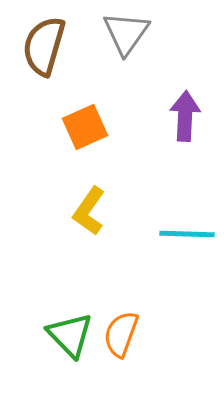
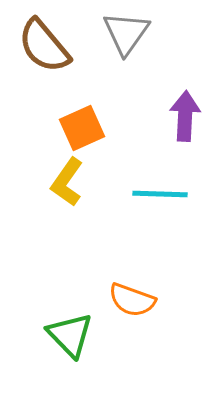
brown semicircle: rotated 56 degrees counterclockwise
orange square: moved 3 px left, 1 px down
yellow L-shape: moved 22 px left, 29 px up
cyan line: moved 27 px left, 40 px up
orange semicircle: moved 11 px right, 34 px up; rotated 90 degrees counterclockwise
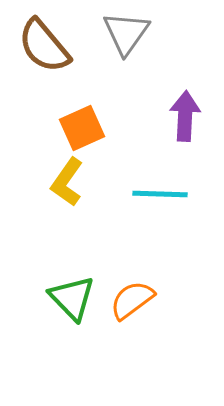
orange semicircle: rotated 123 degrees clockwise
green triangle: moved 2 px right, 37 px up
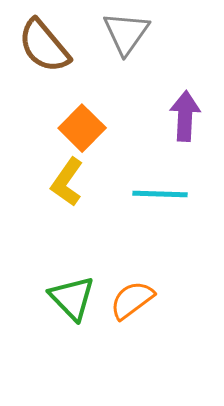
orange square: rotated 21 degrees counterclockwise
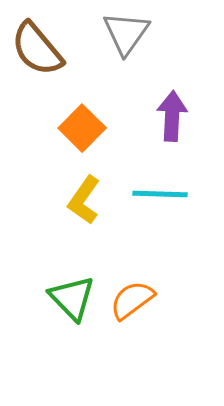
brown semicircle: moved 7 px left, 3 px down
purple arrow: moved 13 px left
yellow L-shape: moved 17 px right, 18 px down
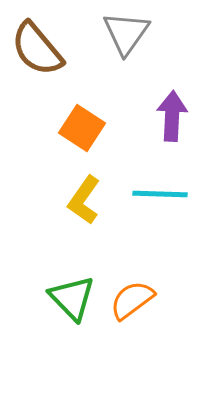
orange square: rotated 12 degrees counterclockwise
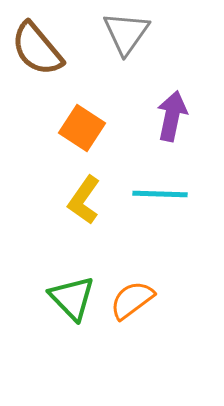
purple arrow: rotated 9 degrees clockwise
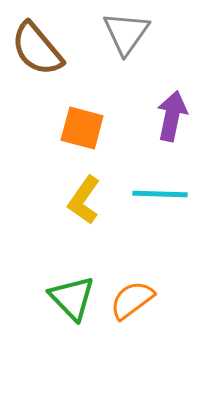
orange square: rotated 18 degrees counterclockwise
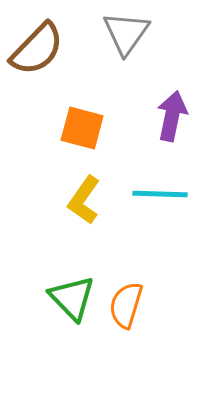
brown semicircle: rotated 96 degrees counterclockwise
orange semicircle: moved 6 px left, 5 px down; rotated 36 degrees counterclockwise
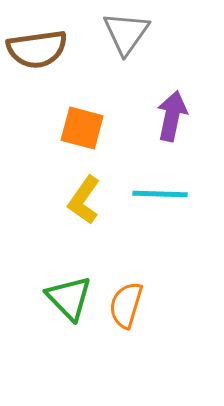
brown semicircle: rotated 38 degrees clockwise
green triangle: moved 3 px left
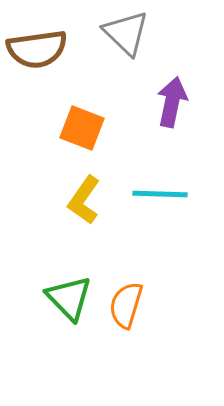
gray triangle: rotated 21 degrees counterclockwise
purple arrow: moved 14 px up
orange square: rotated 6 degrees clockwise
